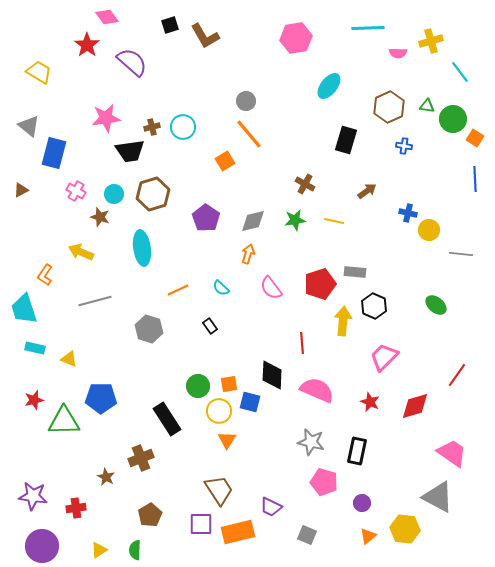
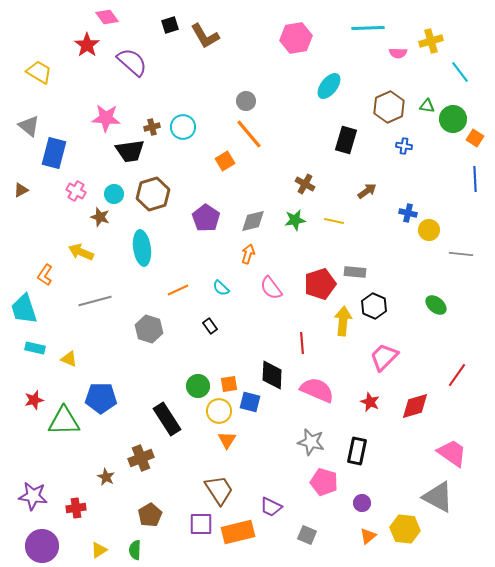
pink star at (106, 118): rotated 12 degrees clockwise
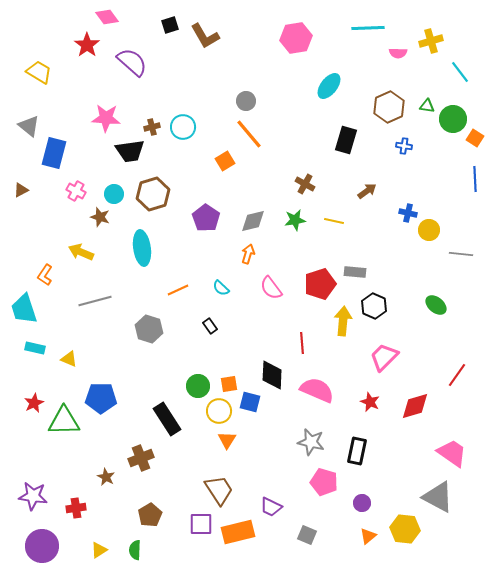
red star at (34, 400): moved 3 px down; rotated 12 degrees counterclockwise
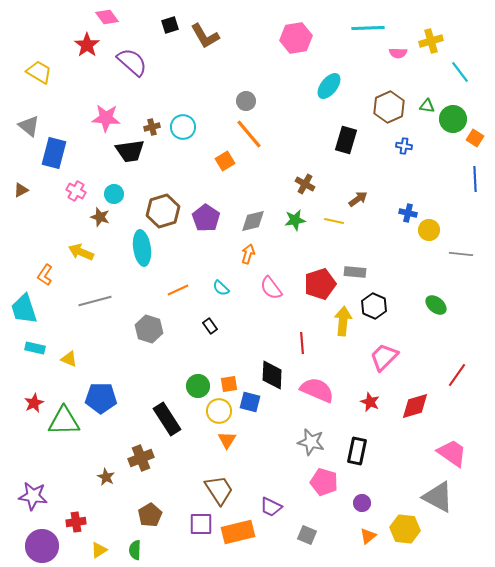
brown arrow at (367, 191): moved 9 px left, 8 px down
brown hexagon at (153, 194): moved 10 px right, 17 px down
red cross at (76, 508): moved 14 px down
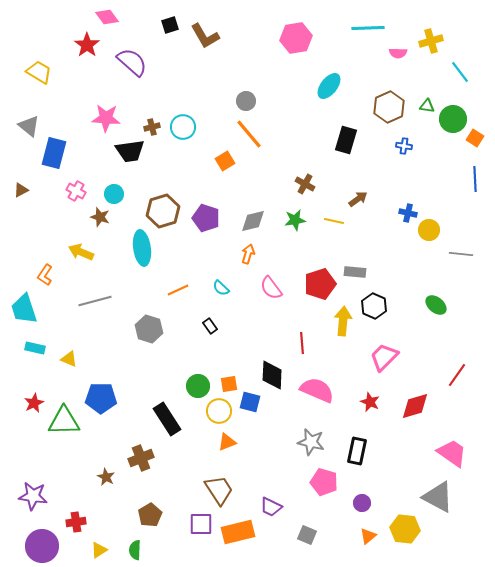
purple pentagon at (206, 218): rotated 16 degrees counterclockwise
orange triangle at (227, 440): moved 2 px down; rotated 36 degrees clockwise
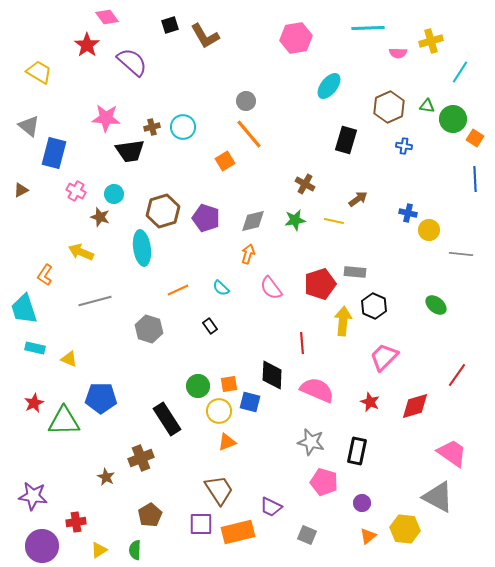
cyan line at (460, 72): rotated 70 degrees clockwise
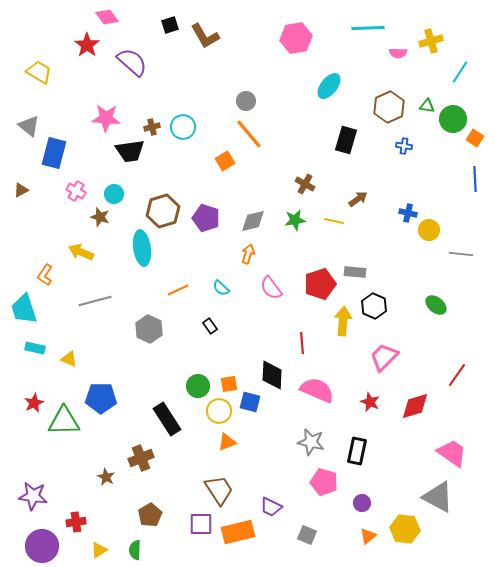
gray hexagon at (149, 329): rotated 8 degrees clockwise
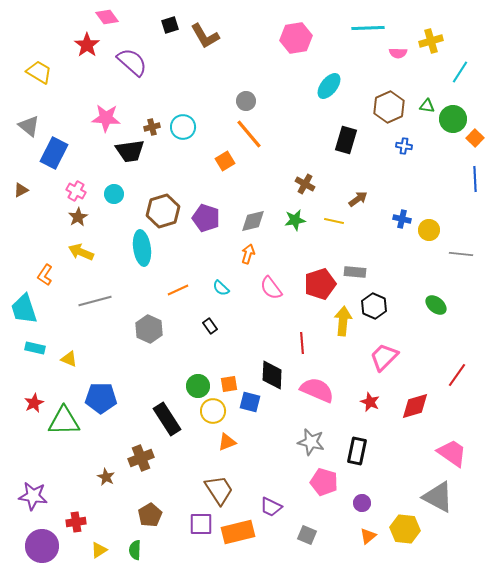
orange square at (475, 138): rotated 12 degrees clockwise
blue rectangle at (54, 153): rotated 12 degrees clockwise
blue cross at (408, 213): moved 6 px left, 6 px down
brown star at (100, 217): moved 22 px left; rotated 24 degrees clockwise
yellow circle at (219, 411): moved 6 px left
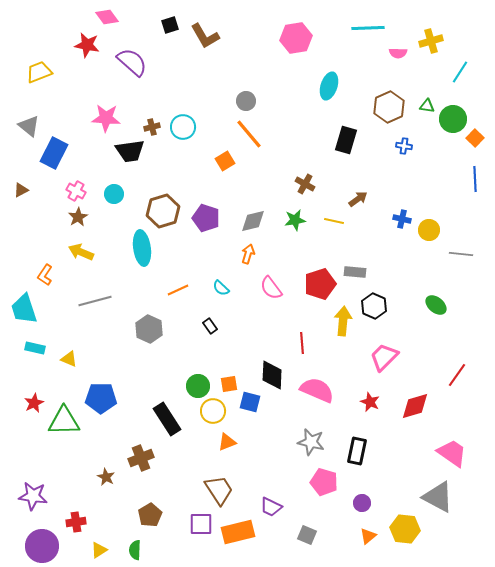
red star at (87, 45): rotated 25 degrees counterclockwise
yellow trapezoid at (39, 72): rotated 52 degrees counterclockwise
cyan ellipse at (329, 86): rotated 20 degrees counterclockwise
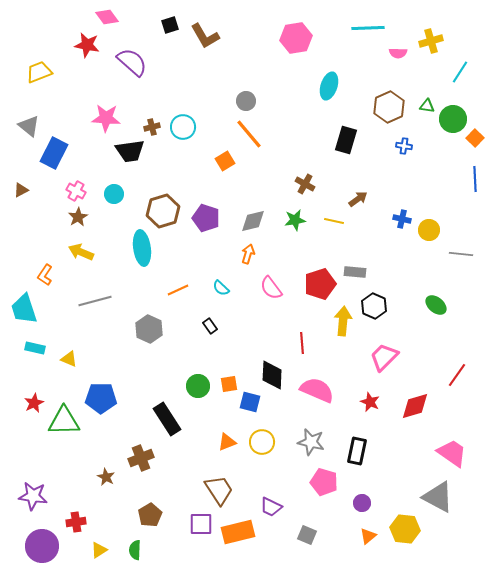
yellow circle at (213, 411): moved 49 px right, 31 px down
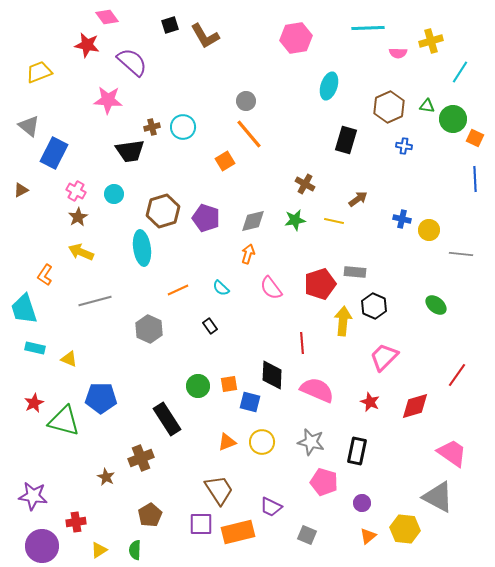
pink star at (106, 118): moved 2 px right, 18 px up
orange square at (475, 138): rotated 18 degrees counterclockwise
green triangle at (64, 421): rotated 16 degrees clockwise
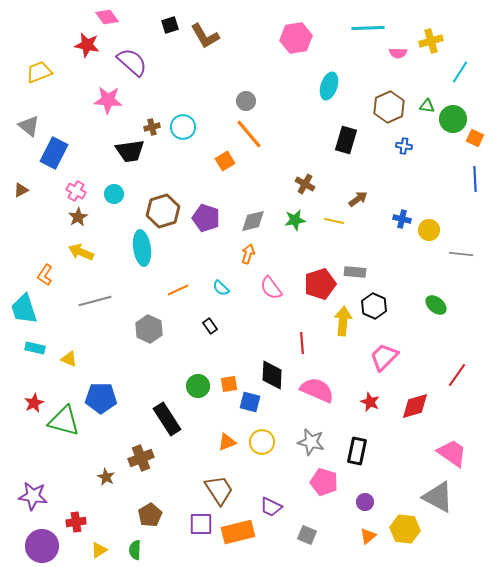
purple circle at (362, 503): moved 3 px right, 1 px up
